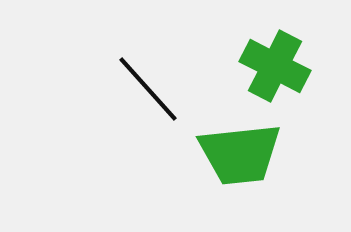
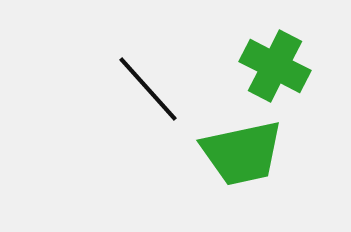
green trapezoid: moved 2 px right, 1 px up; rotated 6 degrees counterclockwise
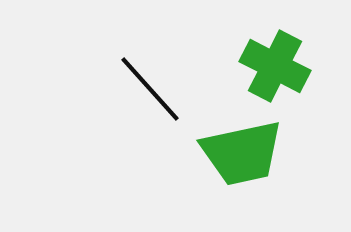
black line: moved 2 px right
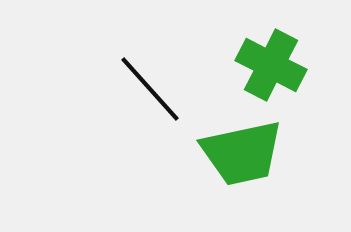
green cross: moved 4 px left, 1 px up
